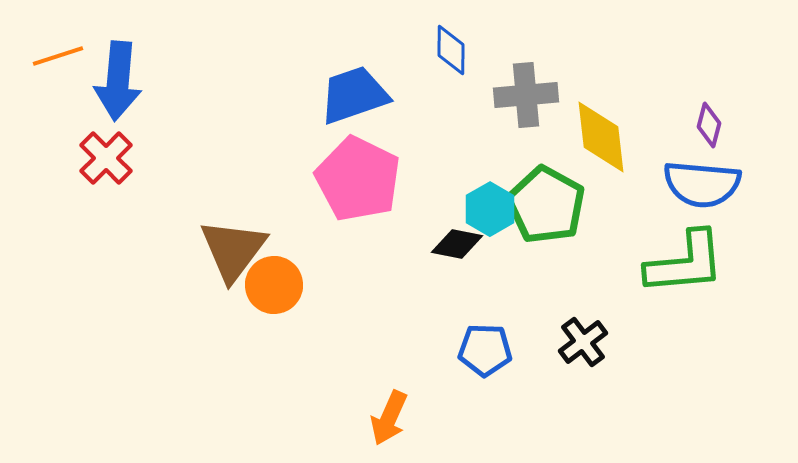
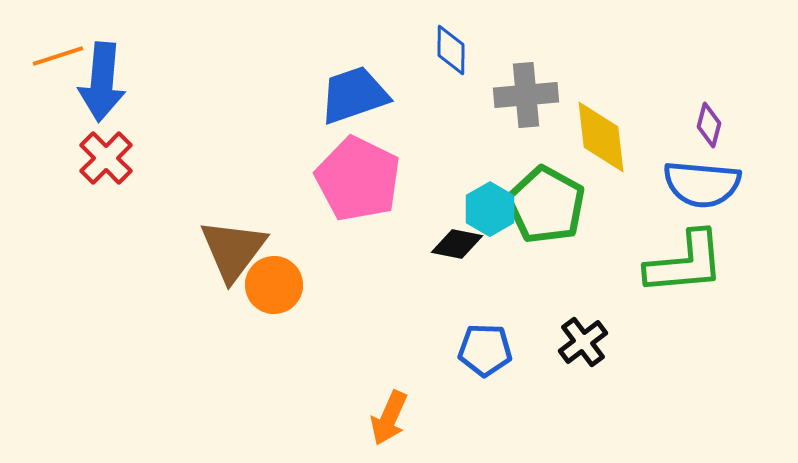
blue arrow: moved 16 px left, 1 px down
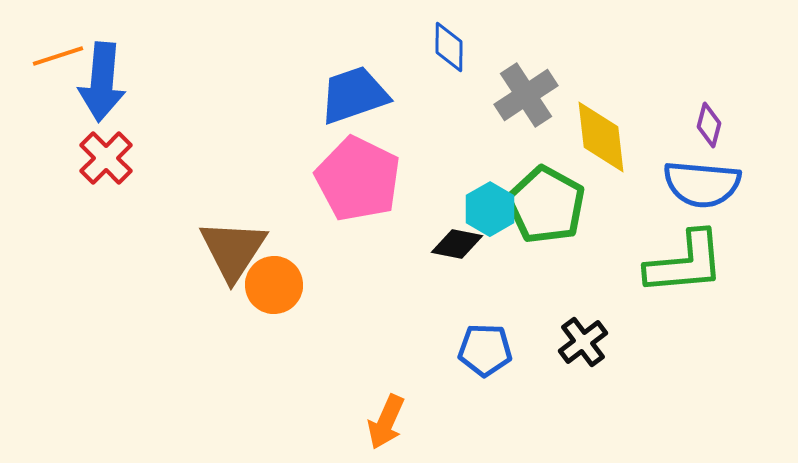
blue diamond: moved 2 px left, 3 px up
gray cross: rotated 28 degrees counterclockwise
brown triangle: rotated 4 degrees counterclockwise
orange arrow: moved 3 px left, 4 px down
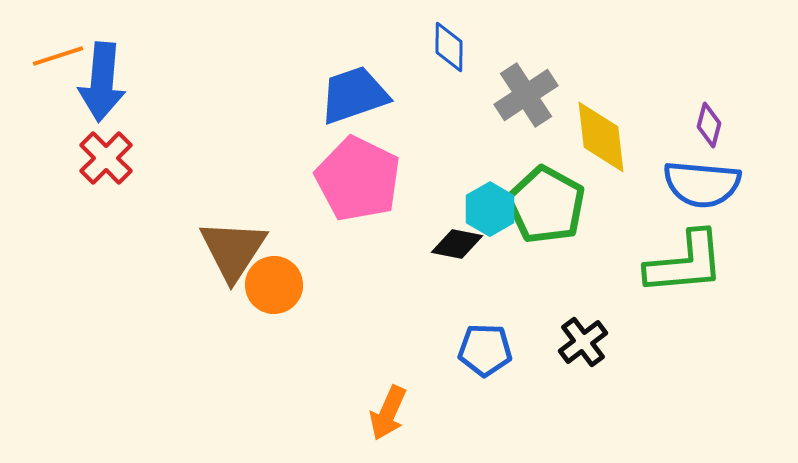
orange arrow: moved 2 px right, 9 px up
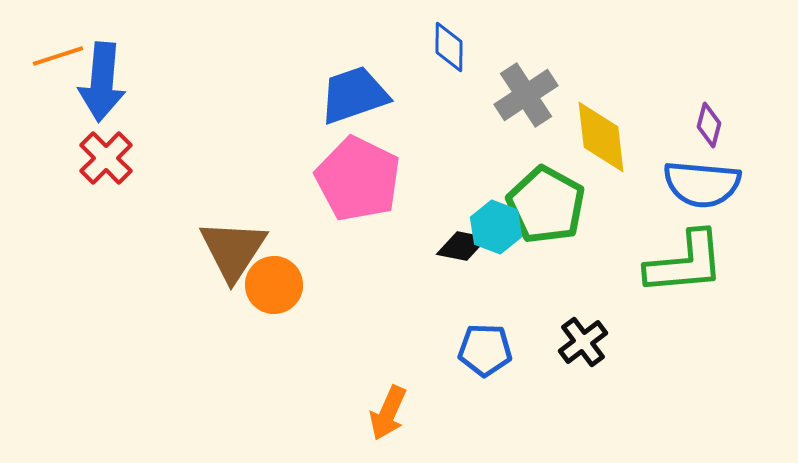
cyan hexagon: moved 6 px right, 18 px down; rotated 9 degrees counterclockwise
black diamond: moved 5 px right, 2 px down
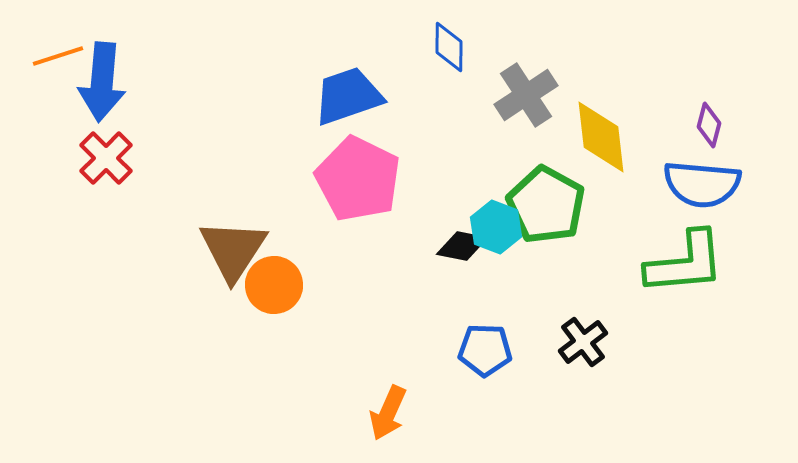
blue trapezoid: moved 6 px left, 1 px down
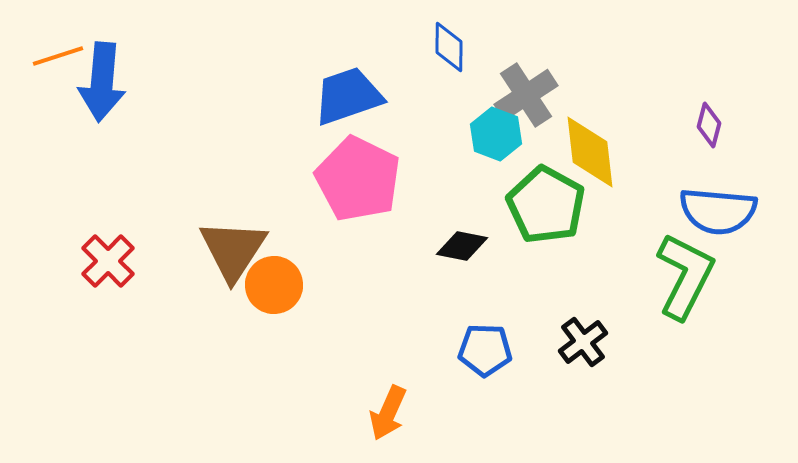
yellow diamond: moved 11 px left, 15 px down
red cross: moved 2 px right, 103 px down
blue semicircle: moved 16 px right, 27 px down
cyan hexagon: moved 93 px up
green L-shape: moved 13 px down; rotated 58 degrees counterclockwise
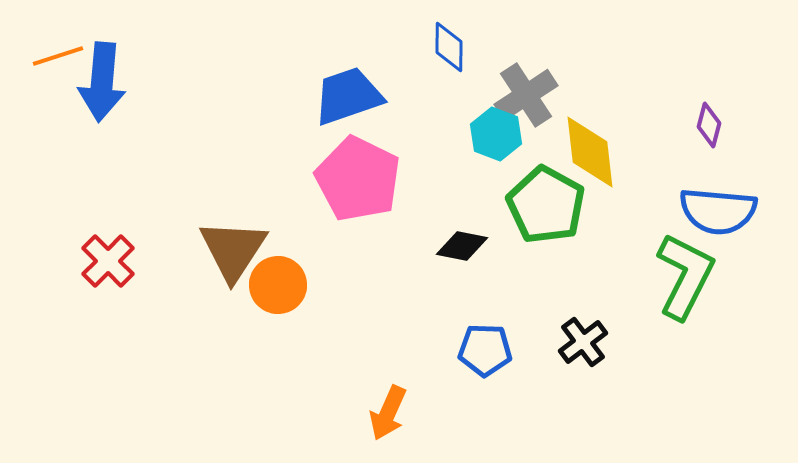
orange circle: moved 4 px right
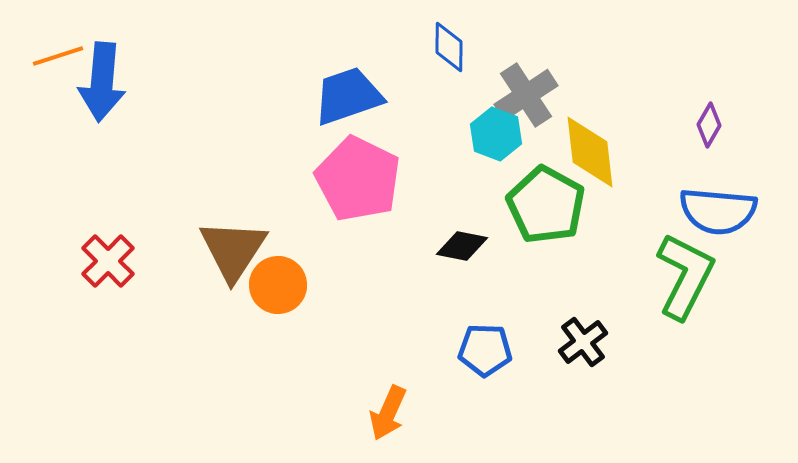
purple diamond: rotated 15 degrees clockwise
